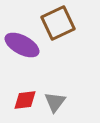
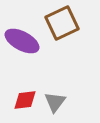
brown square: moved 4 px right
purple ellipse: moved 4 px up
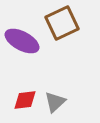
gray triangle: rotated 10 degrees clockwise
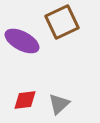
brown square: moved 1 px up
gray triangle: moved 4 px right, 2 px down
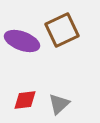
brown square: moved 8 px down
purple ellipse: rotated 8 degrees counterclockwise
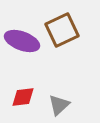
red diamond: moved 2 px left, 3 px up
gray triangle: moved 1 px down
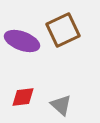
brown square: moved 1 px right
gray triangle: moved 2 px right; rotated 35 degrees counterclockwise
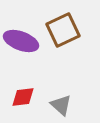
purple ellipse: moved 1 px left
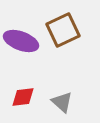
gray triangle: moved 1 px right, 3 px up
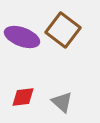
brown square: rotated 28 degrees counterclockwise
purple ellipse: moved 1 px right, 4 px up
